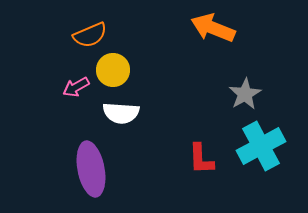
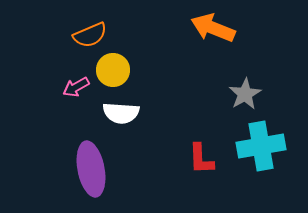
cyan cross: rotated 18 degrees clockwise
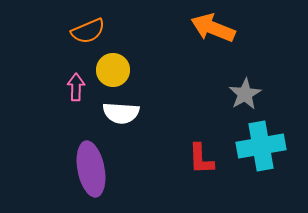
orange semicircle: moved 2 px left, 4 px up
pink arrow: rotated 120 degrees clockwise
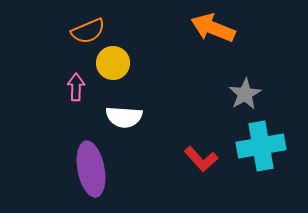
yellow circle: moved 7 px up
white semicircle: moved 3 px right, 4 px down
red L-shape: rotated 40 degrees counterclockwise
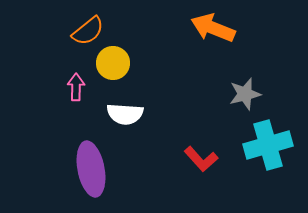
orange semicircle: rotated 16 degrees counterclockwise
gray star: rotated 16 degrees clockwise
white semicircle: moved 1 px right, 3 px up
cyan cross: moved 7 px right, 1 px up; rotated 6 degrees counterclockwise
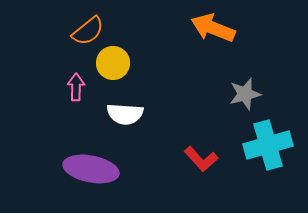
purple ellipse: rotated 68 degrees counterclockwise
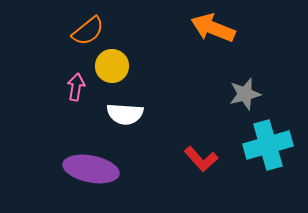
yellow circle: moved 1 px left, 3 px down
pink arrow: rotated 8 degrees clockwise
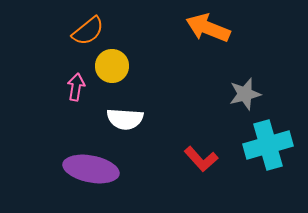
orange arrow: moved 5 px left
white semicircle: moved 5 px down
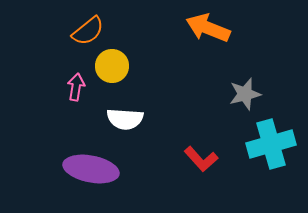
cyan cross: moved 3 px right, 1 px up
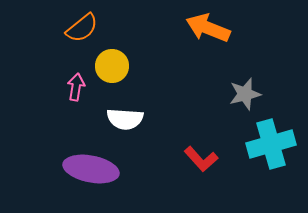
orange semicircle: moved 6 px left, 3 px up
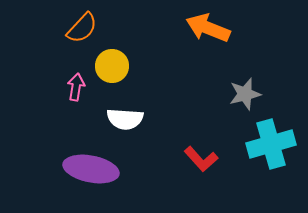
orange semicircle: rotated 8 degrees counterclockwise
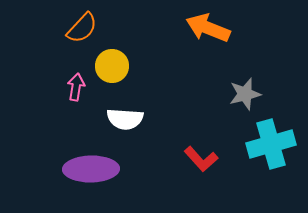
purple ellipse: rotated 12 degrees counterclockwise
